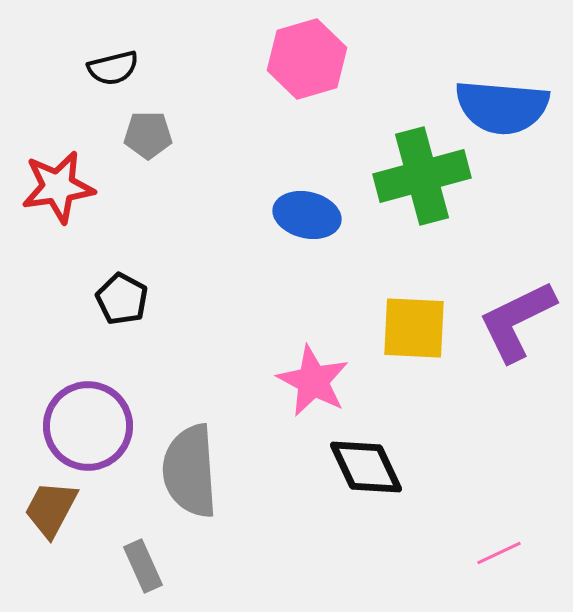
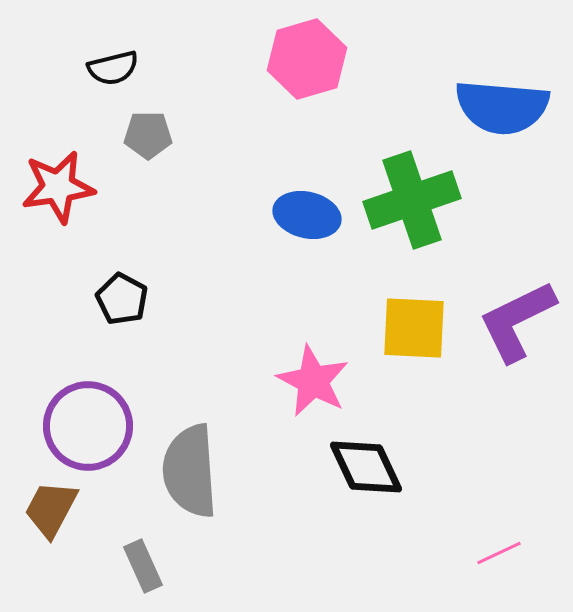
green cross: moved 10 px left, 24 px down; rotated 4 degrees counterclockwise
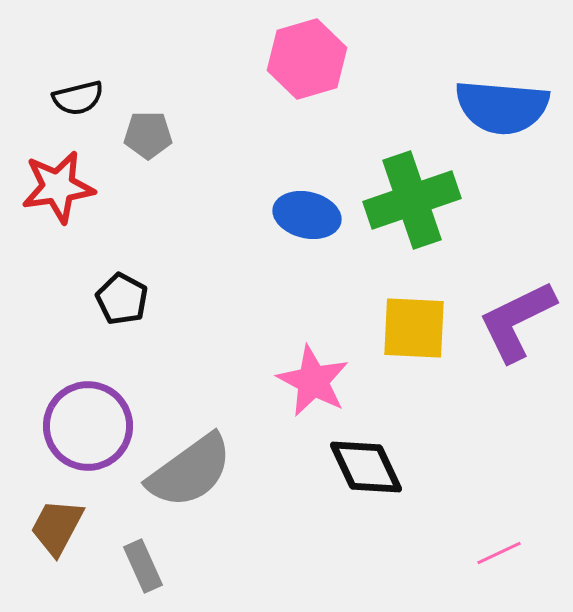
black semicircle: moved 35 px left, 30 px down
gray semicircle: rotated 122 degrees counterclockwise
brown trapezoid: moved 6 px right, 18 px down
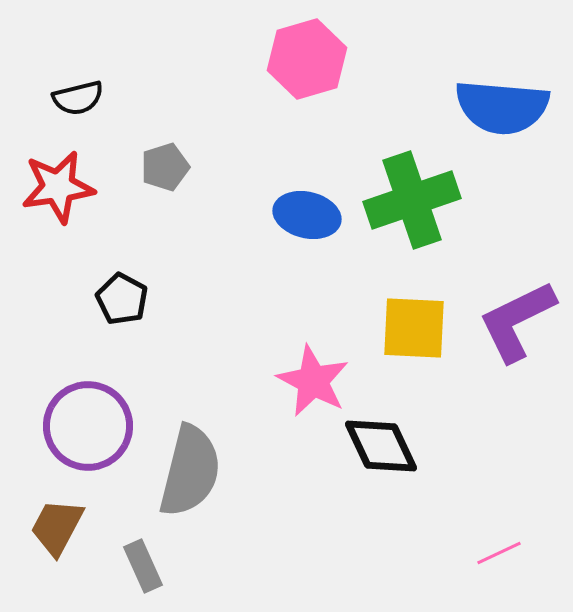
gray pentagon: moved 17 px right, 32 px down; rotated 18 degrees counterclockwise
black diamond: moved 15 px right, 21 px up
gray semicircle: rotated 40 degrees counterclockwise
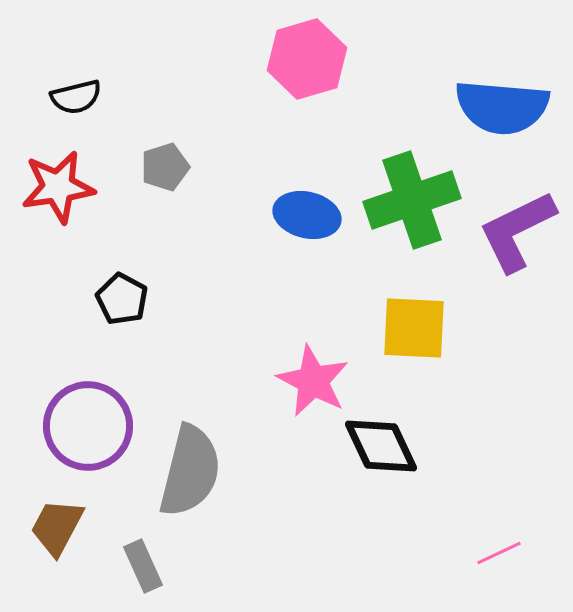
black semicircle: moved 2 px left, 1 px up
purple L-shape: moved 90 px up
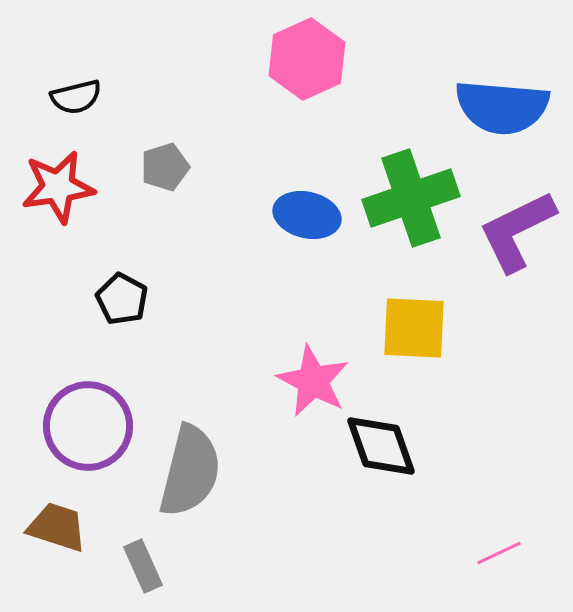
pink hexagon: rotated 8 degrees counterclockwise
green cross: moved 1 px left, 2 px up
black diamond: rotated 6 degrees clockwise
brown trapezoid: rotated 80 degrees clockwise
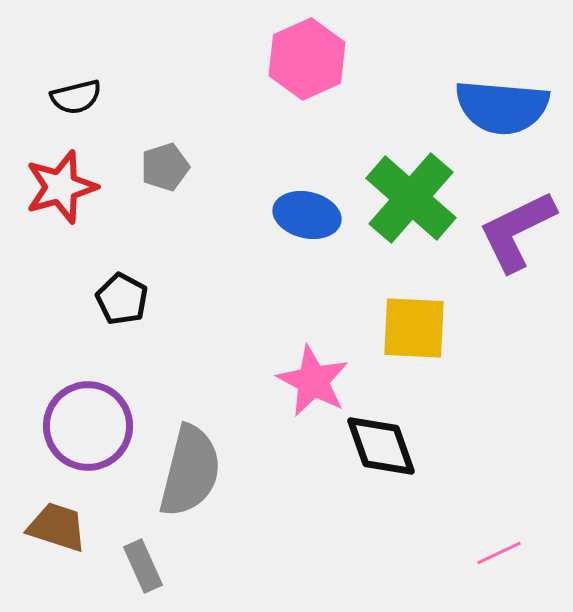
red star: moved 3 px right; rotated 8 degrees counterclockwise
green cross: rotated 30 degrees counterclockwise
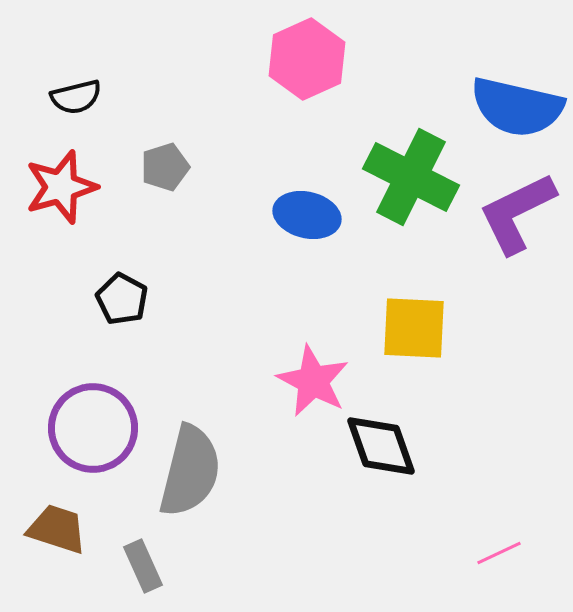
blue semicircle: moved 15 px right; rotated 8 degrees clockwise
green cross: moved 21 px up; rotated 14 degrees counterclockwise
purple L-shape: moved 18 px up
purple circle: moved 5 px right, 2 px down
brown trapezoid: moved 2 px down
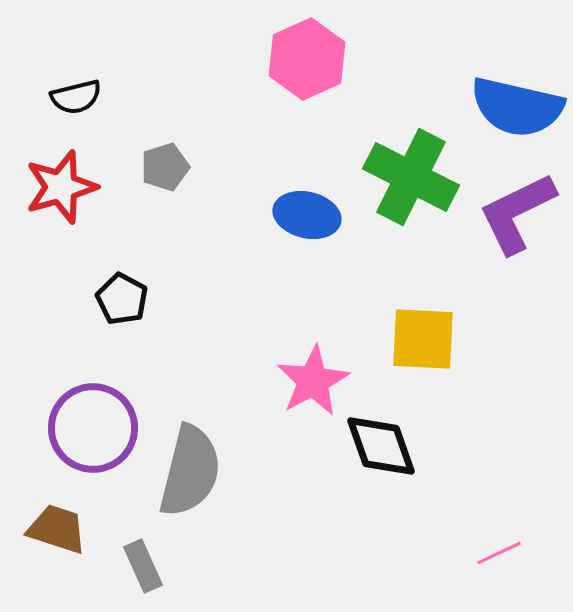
yellow square: moved 9 px right, 11 px down
pink star: rotated 16 degrees clockwise
